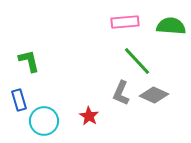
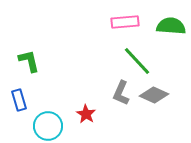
red star: moved 3 px left, 2 px up
cyan circle: moved 4 px right, 5 px down
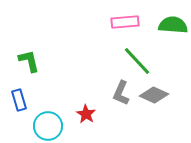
green semicircle: moved 2 px right, 1 px up
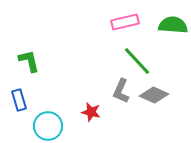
pink rectangle: rotated 8 degrees counterclockwise
gray L-shape: moved 2 px up
red star: moved 5 px right, 2 px up; rotated 18 degrees counterclockwise
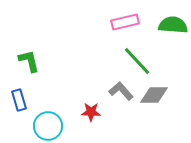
gray L-shape: rotated 115 degrees clockwise
gray diamond: rotated 24 degrees counterclockwise
red star: rotated 12 degrees counterclockwise
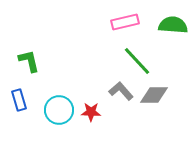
cyan circle: moved 11 px right, 16 px up
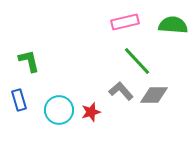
red star: rotated 18 degrees counterclockwise
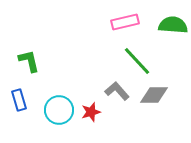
gray L-shape: moved 4 px left
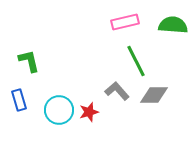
green line: moved 1 px left; rotated 16 degrees clockwise
red star: moved 2 px left
